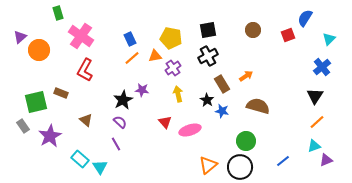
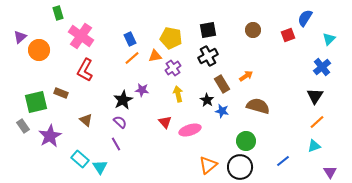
purple triangle at (326, 160): moved 4 px right, 12 px down; rotated 40 degrees counterclockwise
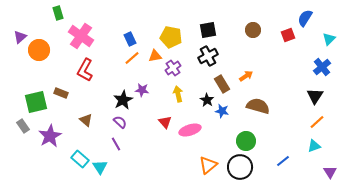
yellow pentagon at (171, 38): moved 1 px up
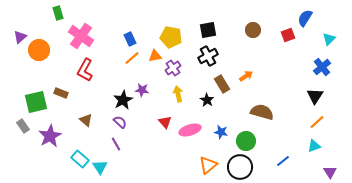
brown semicircle at (258, 106): moved 4 px right, 6 px down
blue star at (222, 111): moved 1 px left, 21 px down
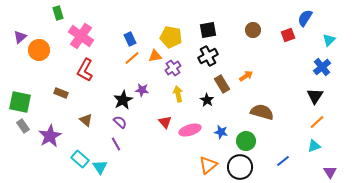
cyan triangle at (329, 39): moved 1 px down
green square at (36, 102): moved 16 px left; rotated 25 degrees clockwise
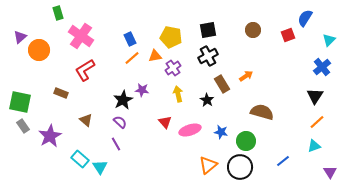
red L-shape at (85, 70): rotated 30 degrees clockwise
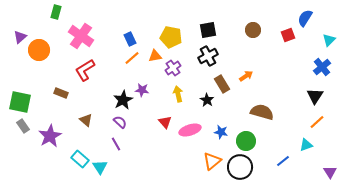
green rectangle at (58, 13): moved 2 px left, 1 px up; rotated 32 degrees clockwise
cyan triangle at (314, 146): moved 8 px left, 1 px up
orange triangle at (208, 165): moved 4 px right, 4 px up
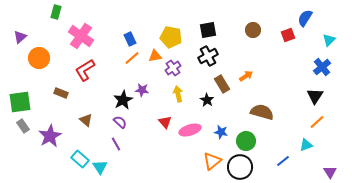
orange circle at (39, 50): moved 8 px down
green square at (20, 102): rotated 20 degrees counterclockwise
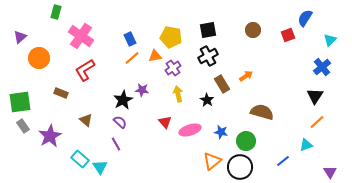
cyan triangle at (329, 40): moved 1 px right
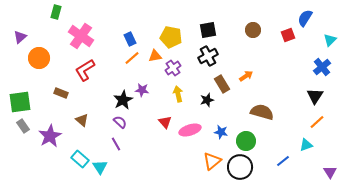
black star at (207, 100): rotated 24 degrees clockwise
brown triangle at (86, 120): moved 4 px left
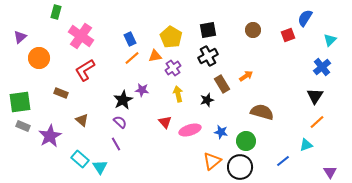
yellow pentagon at (171, 37): rotated 20 degrees clockwise
gray rectangle at (23, 126): rotated 32 degrees counterclockwise
